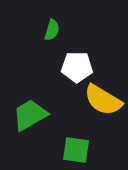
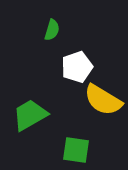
white pentagon: rotated 20 degrees counterclockwise
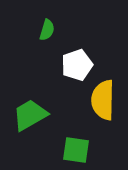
green semicircle: moved 5 px left
white pentagon: moved 2 px up
yellow semicircle: rotated 60 degrees clockwise
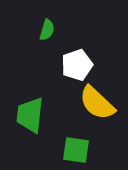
yellow semicircle: moved 6 px left, 3 px down; rotated 48 degrees counterclockwise
green trapezoid: rotated 54 degrees counterclockwise
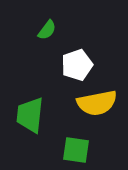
green semicircle: rotated 20 degrees clockwise
yellow semicircle: rotated 54 degrees counterclockwise
